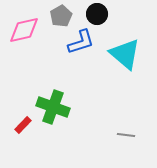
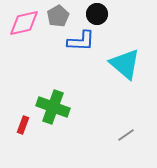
gray pentagon: moved 3 px left
pink diamond: moved 7 px up
blue L-shape: moved 1 px up; rotated 20 degrees clockwise
cyan triangle: moved 10 px down
red rectangle: rotated 24 degrees counterclockwise
gray line: rotated 42 degrees counterclockwise
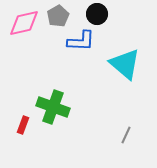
gray line: rotated 30 degrees counterclockwise
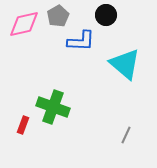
black circle: moved 9 px right, 1 px down
pink diamond: moved 1 px down
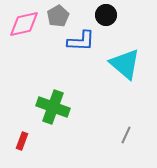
red rectangle: moved 1 px left, 16 px down
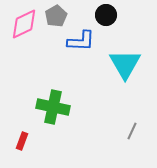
gray pentagon: moved 2 px left
pink diamond: rotated 12 degrees counterclockwise
cyan triangle: rotated 20 degrees clockwise
green cross: rotated 8 degrees counterclockwise
gray line: moved 6 px right, 4 px up
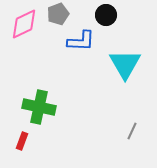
gray pentagon: moved 2 px right, 2 px up; rotated 10 degrees clockwise
green cross: moved 14 px left
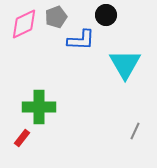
gray pentagon: moved 2 px left, 3 px down
blue L-shape: moved 1 px up
green cross: rotated 12 degrees counterclockwise
gray line: moved 3 px right
red rectangle: moved 3 px up; rotated 18 degrees clockwise
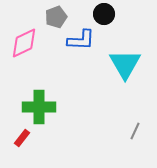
black circle: moved 2 px left, 1 px up
pink diamond: moved 19 px down
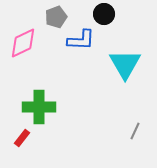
pink diamond: moved 1 px left
